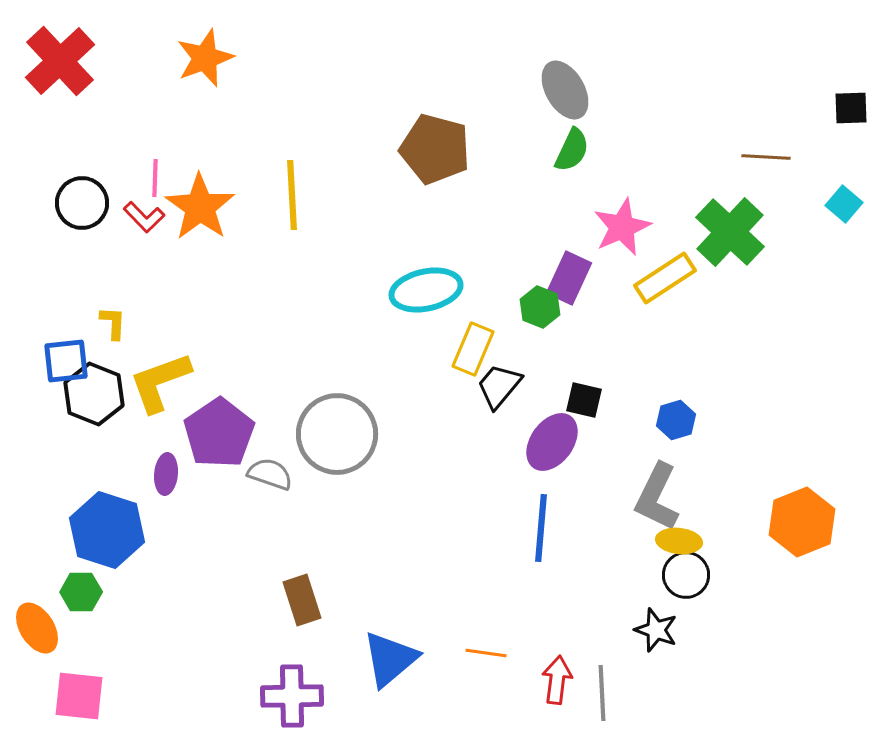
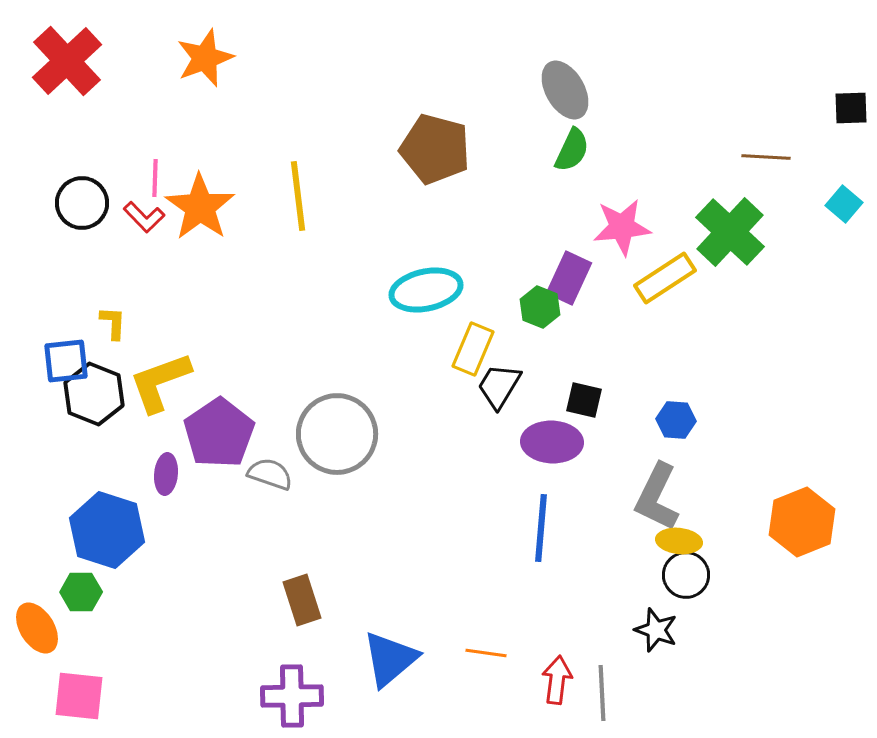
red cross at (60, 61): moved 7 px right
yellow line at (292, 195): moved 6 px right, 1 px down; rotated 4 degrees counterclockwise
pink star at (622, 227): rotated 18 degrees clockwise
black trapezoid at (499, 386): rotated 9 degrees counterclockwise
blue hexagon at (676, 420): rotated 21 degrees clockwise
purple ellipse at (552, 442): rotated 56 degrees clockwise
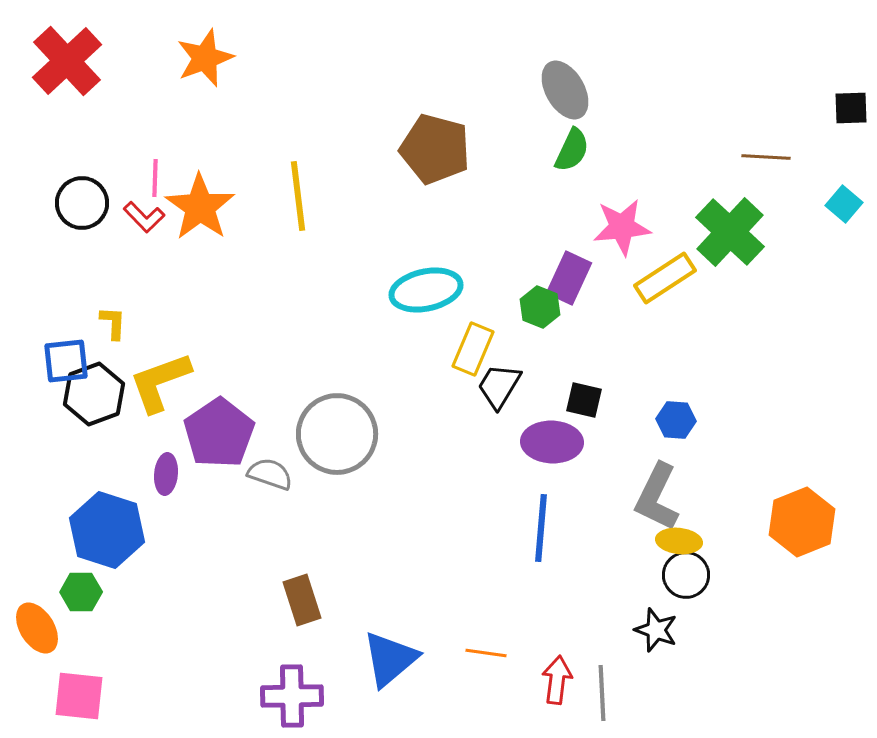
black hexagon at (94, 394): rotated 18 degrees clockwise
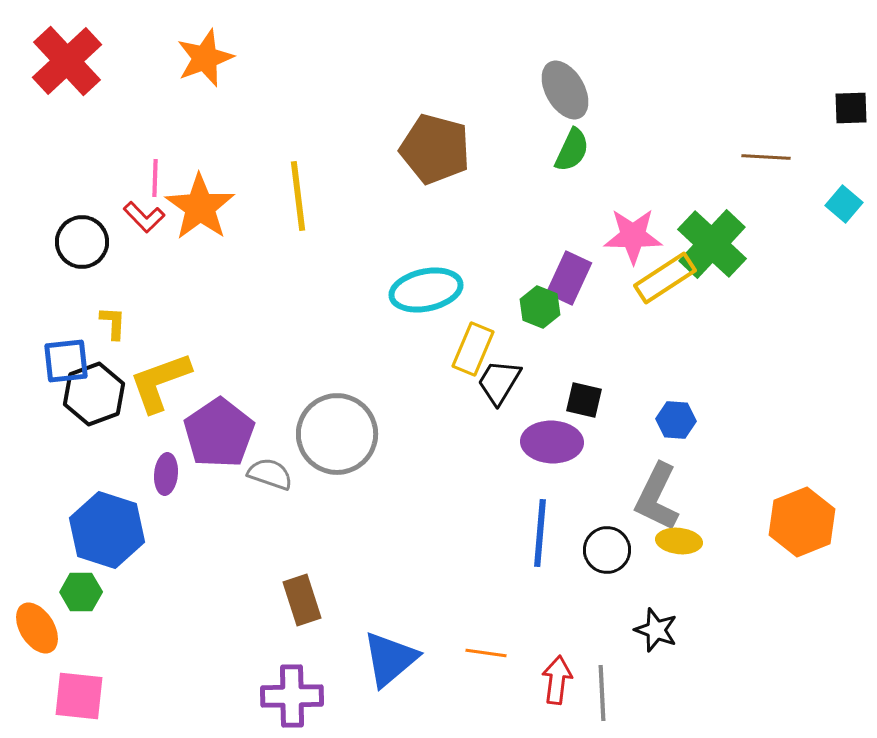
black circle at (82, 203): moved 39 px down
pink star at (622, 227): moved 11 px right, 9 px down; rotated 6 degrees clockwise
green cross at (730, 232): moved 18 px left, 12 px down
black trapezoid at (499, 386): moved 4 px up
blue line at (541, 528): moved 1 px left, 5 px down
black circle at (686, 575): moved 79 px left, 25 px up
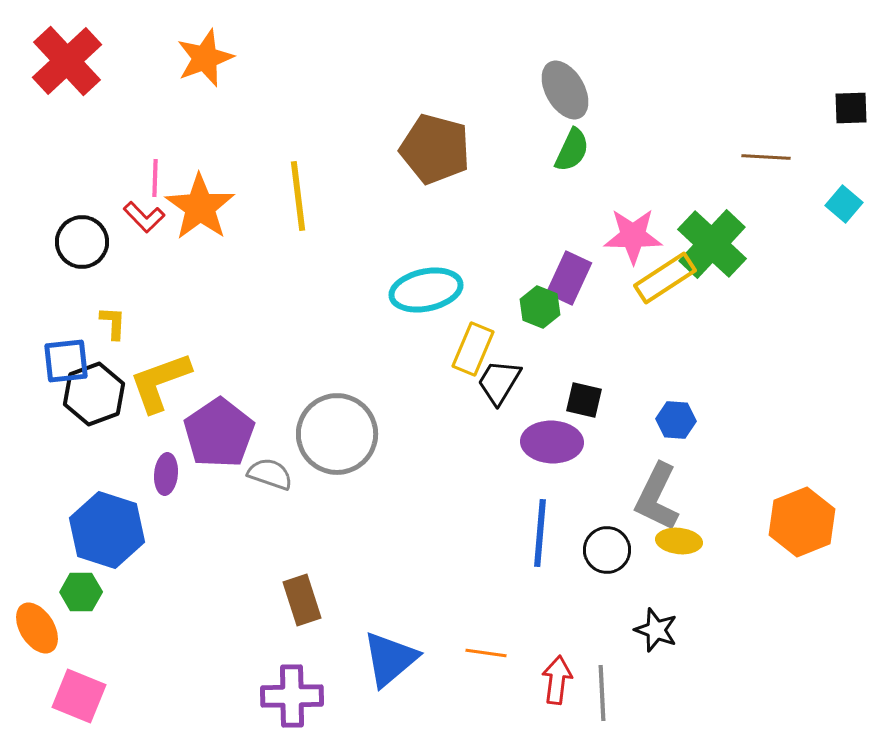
pink square at (79, 696): rotated 16 degrees clockwise
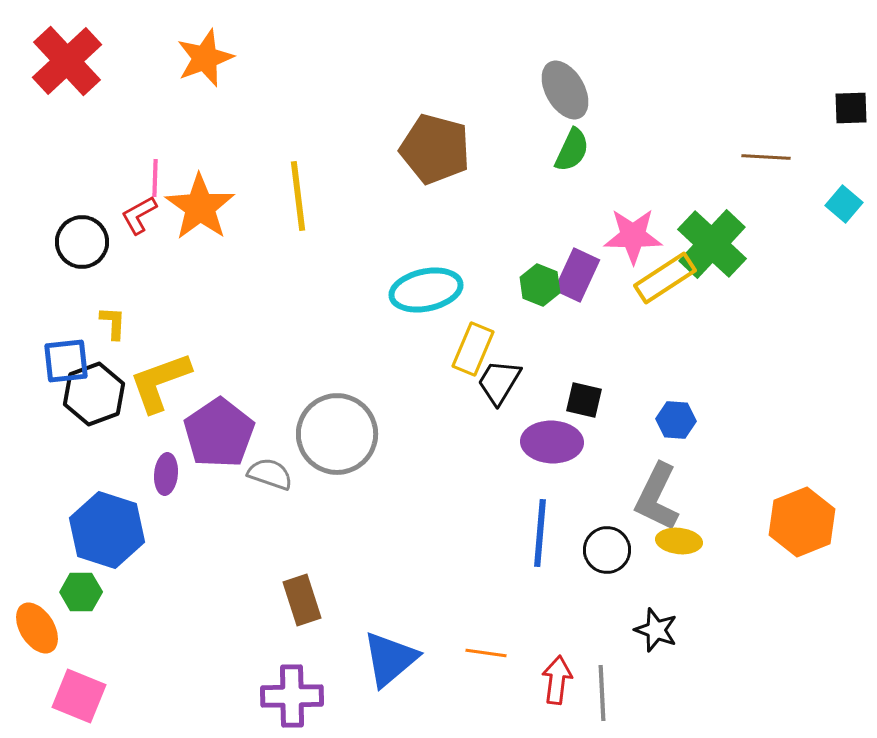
red L-shape at (144, 217): moved 5 px left, 2 px up; rotated 105 degrees clockwise
purple rectangle at (569, 278): moved 8 px right, 3 px up
green hexagon at (540, 307): moved 22 px up
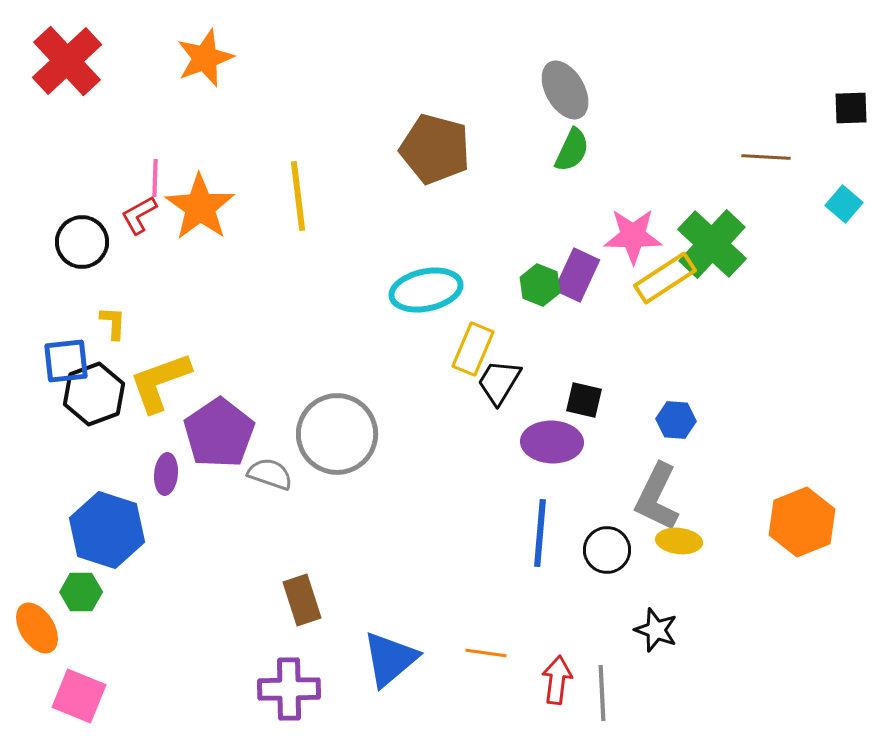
purple cross at (292, 696): moved 3 px left, 7 px up
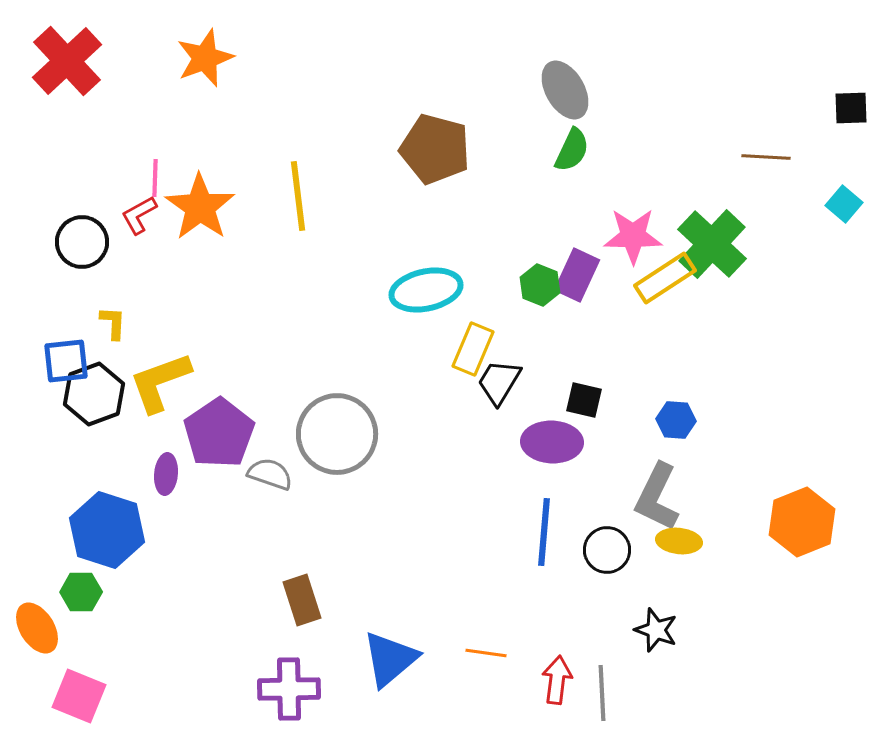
blue line at (540, 533): moved 4 px right, 1 px up
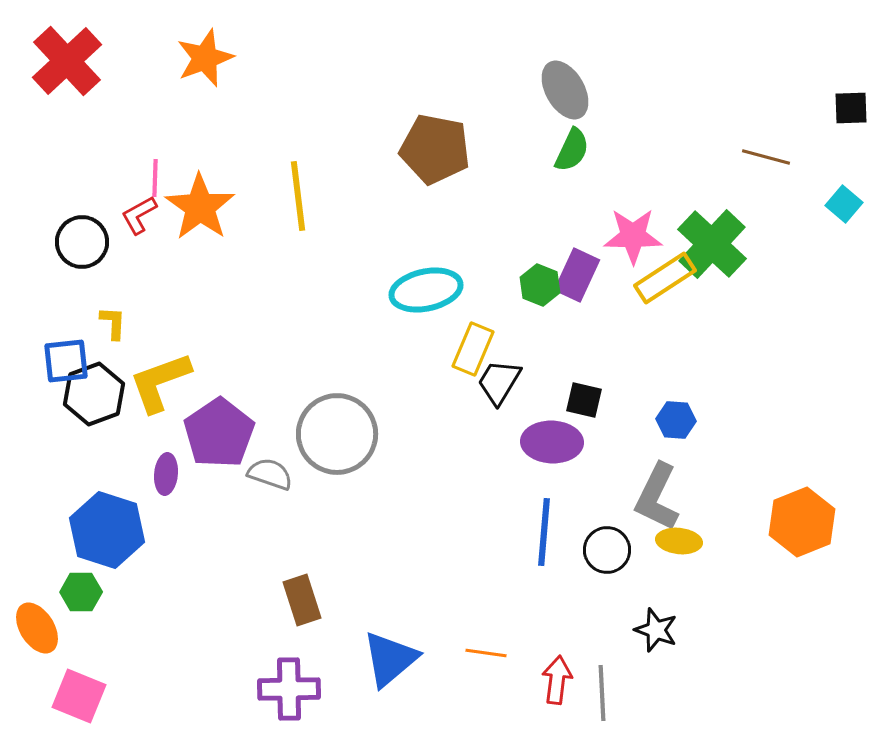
brown pentagon at (435, 149): rotated 4 degrees counterclockwise
brown line at (766, 157): rotated 12 degrees clockwise
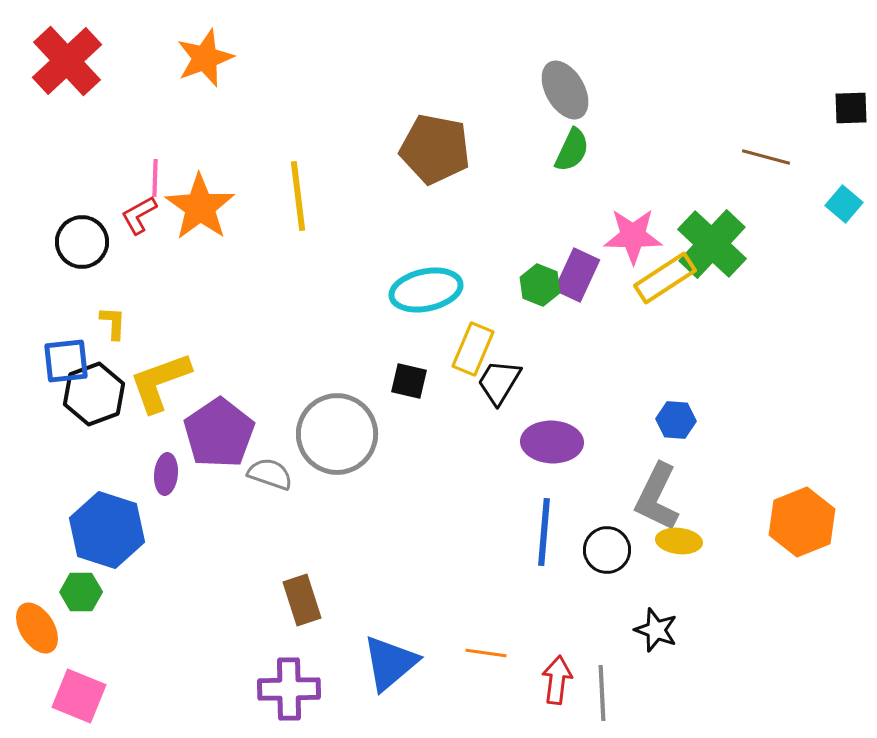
black square at (584, 400): moved 175 px left, 19 px up
blue triangle at (390, 659): moved 4 px down
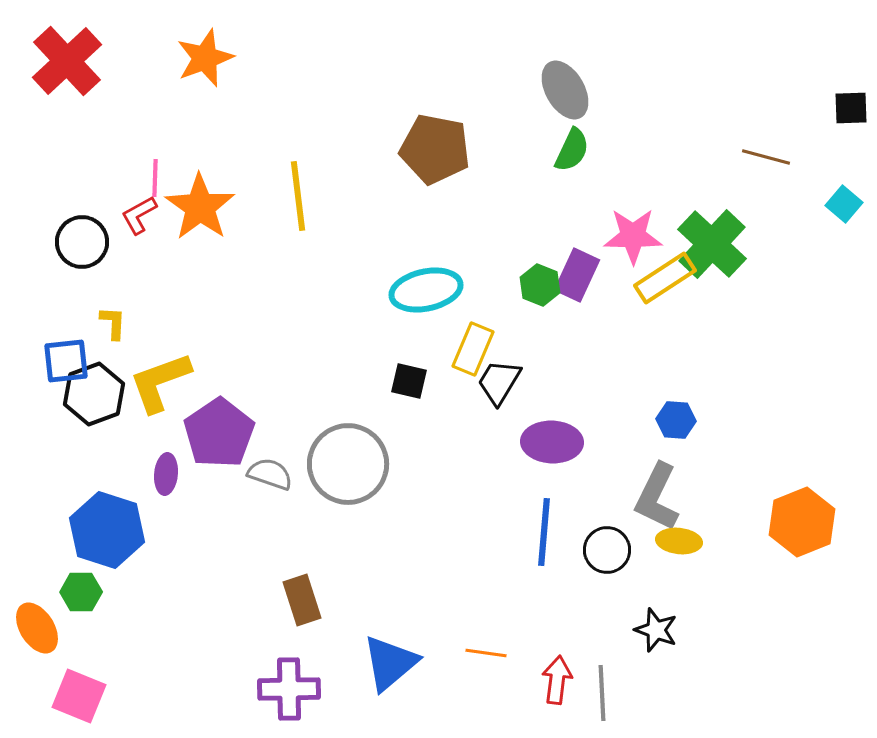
gray circle at (337, 434): moved 11 px right, 30 px down
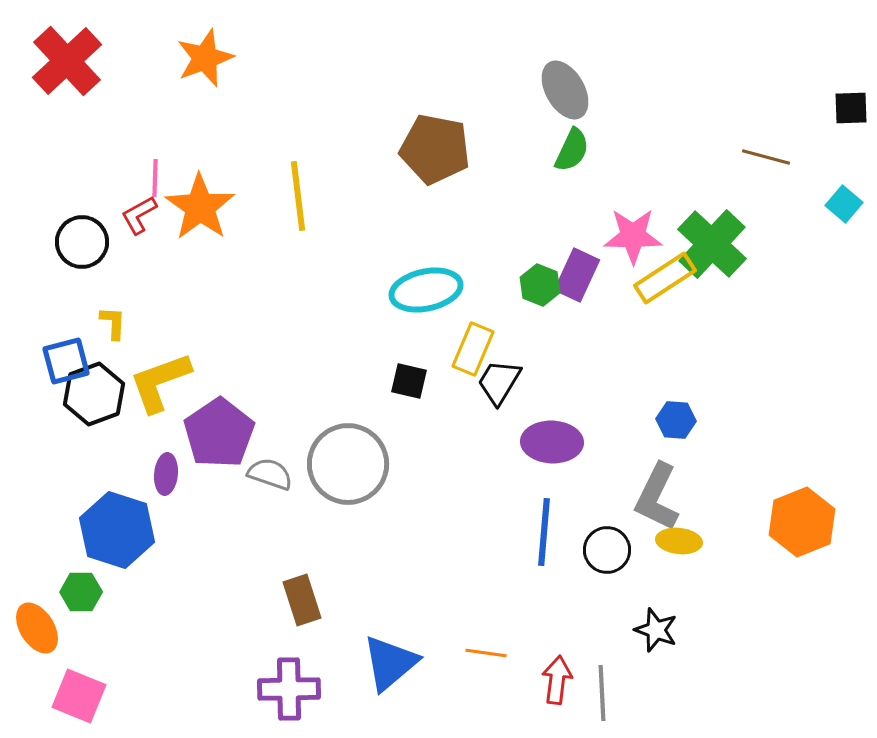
blue square at (66, 361): rotated 9 degrees counterclockwise
blue hexagon at (107, 530): moved 10 px right
